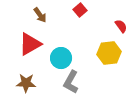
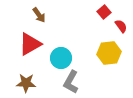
red square: moved 24 px right, 2 px down
brown arrow: moved 1 px left
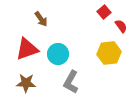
brown arrow: moved 2 px right, 4 px down
red triangle: moved 3 px left, 5 px down; rotated 10 degrees clockwise
cyan circle: moved 3 px left, 4 px up
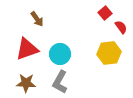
red square: moved 1 px right, 1 px down
brown arrow: moved 4 px left
red semicircle: moved 1 px down
cyan circle: moved 2 px right
gray L-shape: moved 11 px left
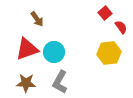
cyan circle: moved 6 px left, 2 px up
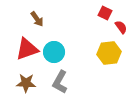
red square: rotated 24 degrees counterclockwise
